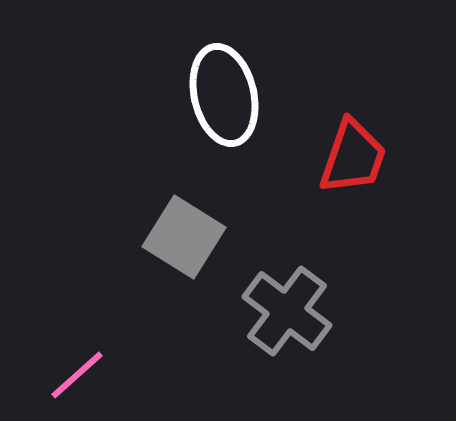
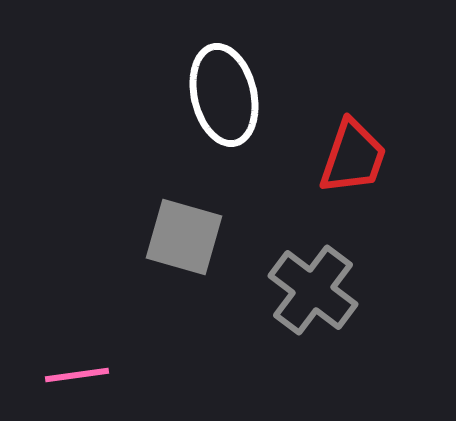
gray square: rotated 16 degrees counterclockwise
gray cross: moved 26 px right, 21 px up
pink line: rotated 34 degrees clockwise
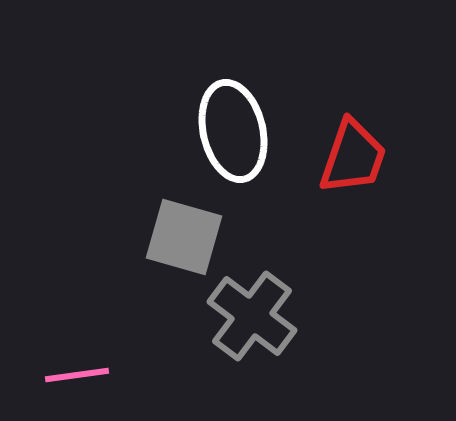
white ellipse: moved 9 px right, 36 px down
gray cross: moved 61 px left, 26 px down
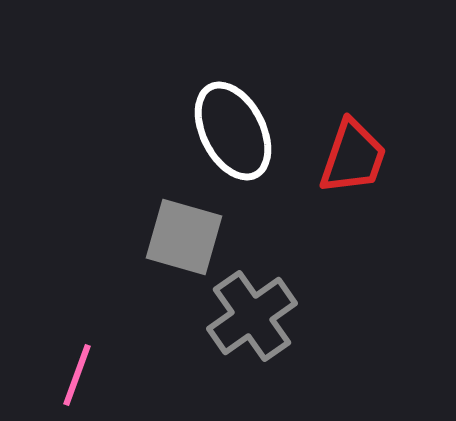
white ellipse: rotated 14 degrees counterclockwise
gray cross: rotated 18 degrees clockwise
pink line: rotated 62 degrees counterclockwise
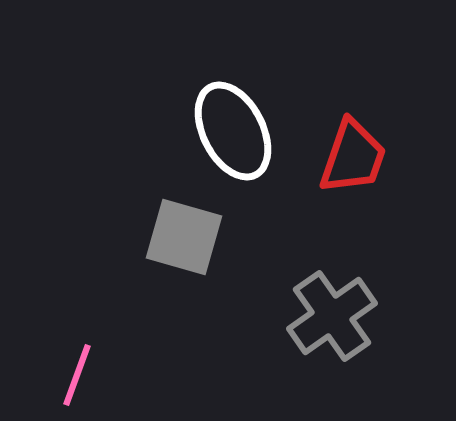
gray cross: moved 80 px right
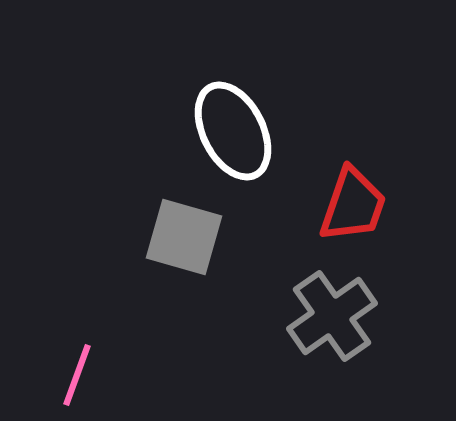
red trapezoid: moved 48 px down
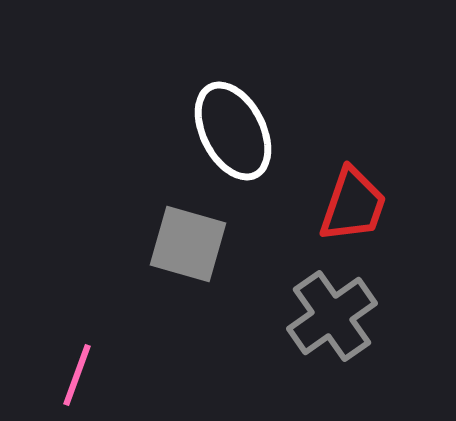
gray square: moved 4 px right, 7 px down
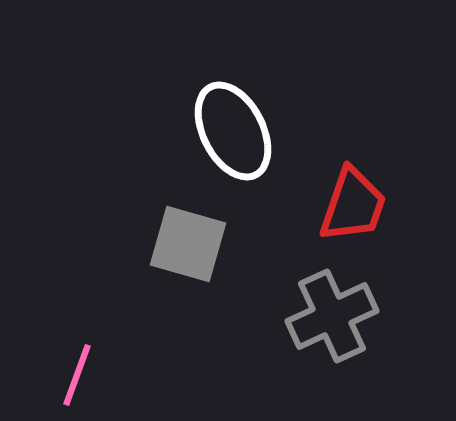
gray cross: rotated 10 degrees clockwise
